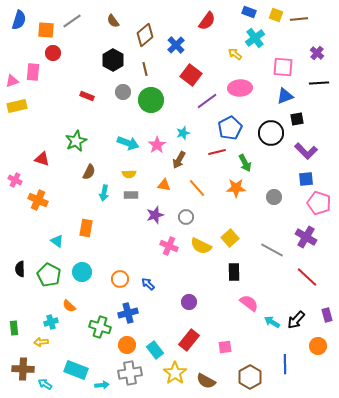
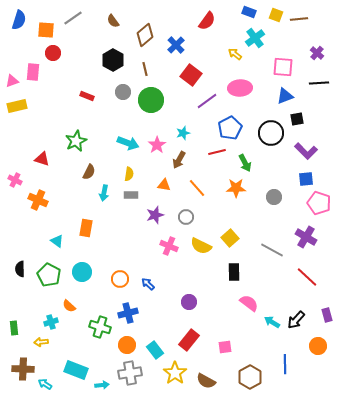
gray line at (72, 21): moved 1 px right, 3 px up
yellow semicircle at (129, 174): rotated 80 degrees counterclockwise
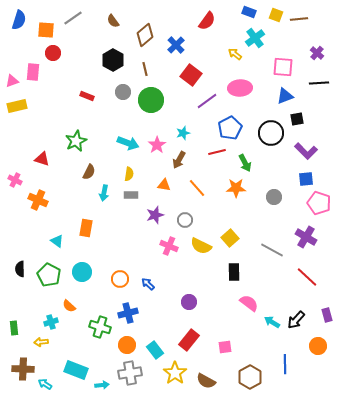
gray circle at (186, 217): moved 1 px left, 3 px down
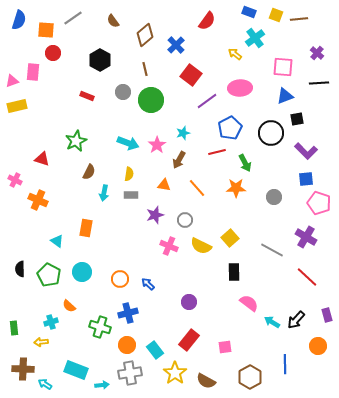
black hexagon at (113, 60): moved 13 px left
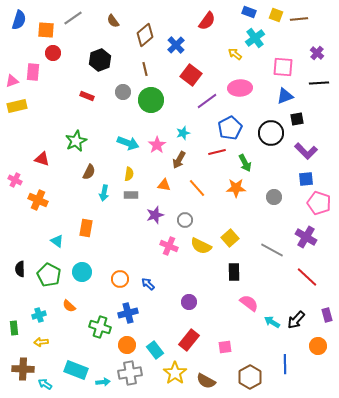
black hexagon at (100, 60): rotated 10 degrees clockwise
cyan cross at (51, 322): moved 12 px left, 7 px up
cyan arrow at (102, 385): moved 1 px right, 3 px up
